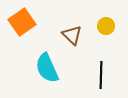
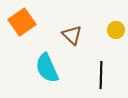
yellow circle: moved 10 px right, 4 px down
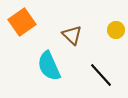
cyan semicircle: moved 2 px right, 2 px up
black line: rotated 44 degrees counterclockwise
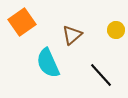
brown triangle: rotated 35 degrees clockwise
cyan semicircle: moved 1 px left, 3 px up
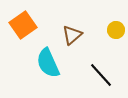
orange square: moved 1 px right, 3 px down
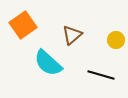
yellow circle: moved 10 px down
cyan semicircle: rotated 24 degrees counterclockwise
black line: rotated 32 degrees counterclockwise
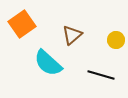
orange square: moved 1 px left, 1 px up
